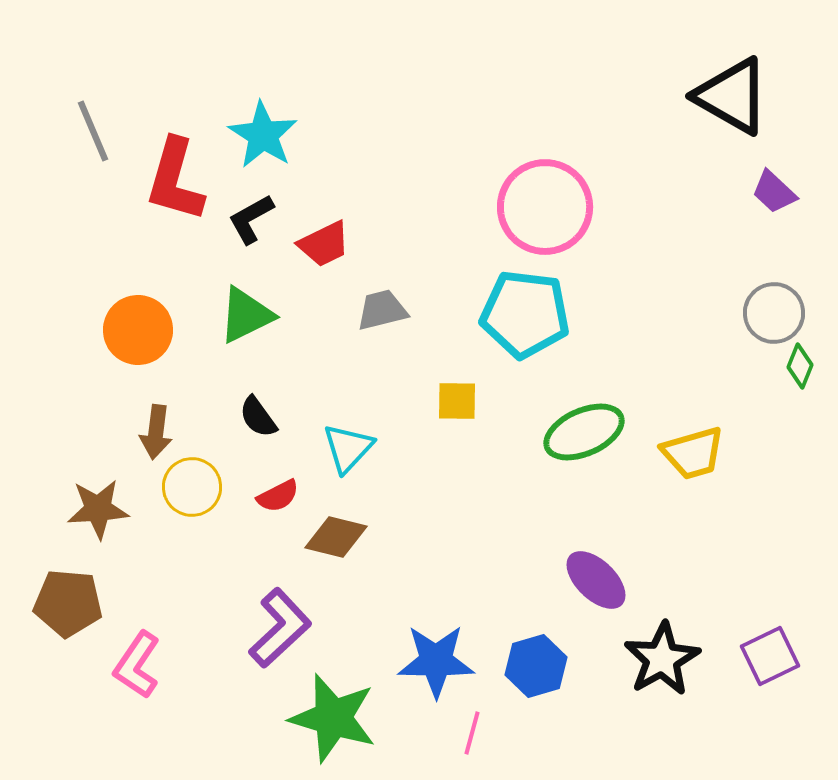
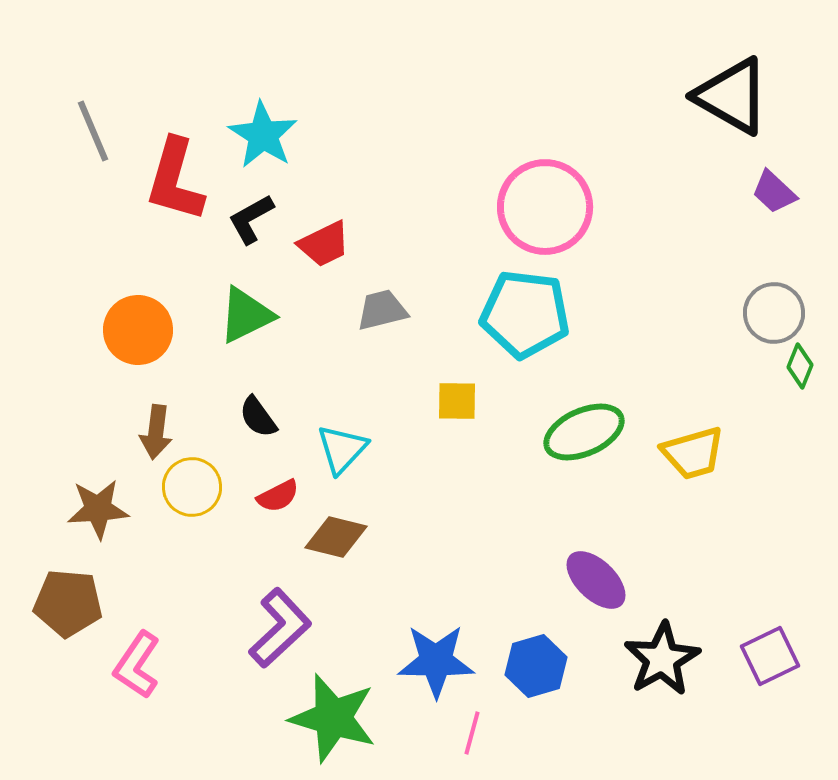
cyan triangle: moved 6 px left, 1 px down
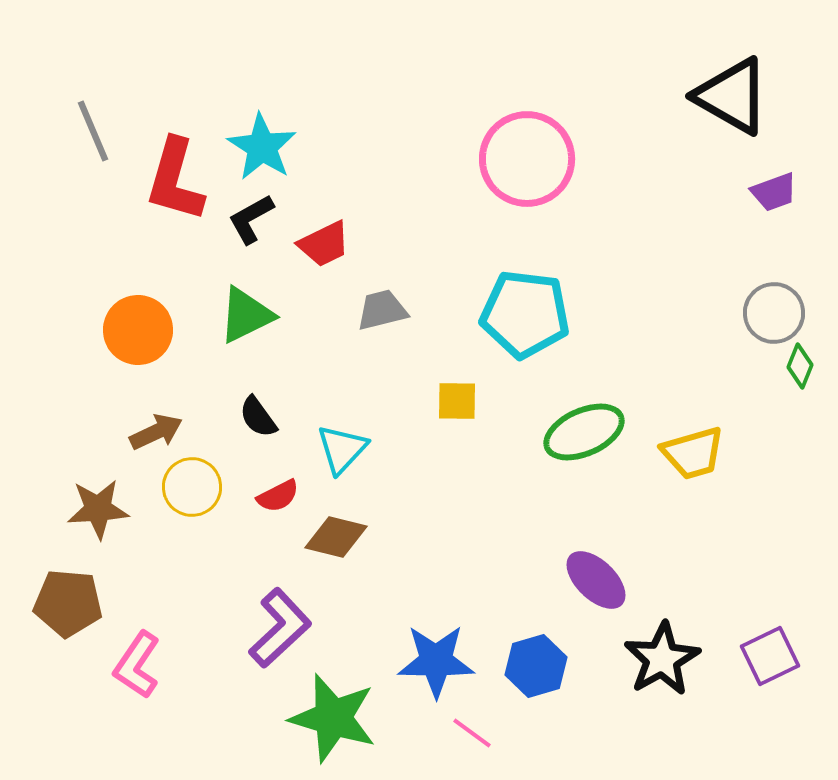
cyan star: moved 1 px left, 12 px down
purple trapezoid: rotated 63 degrees counterclockwise
pink circle: moved 18 px left, 48 px up
brown arrow: rotated 122 degrees counterclockwise
pink line: rotated 69 degrees counterclockwise
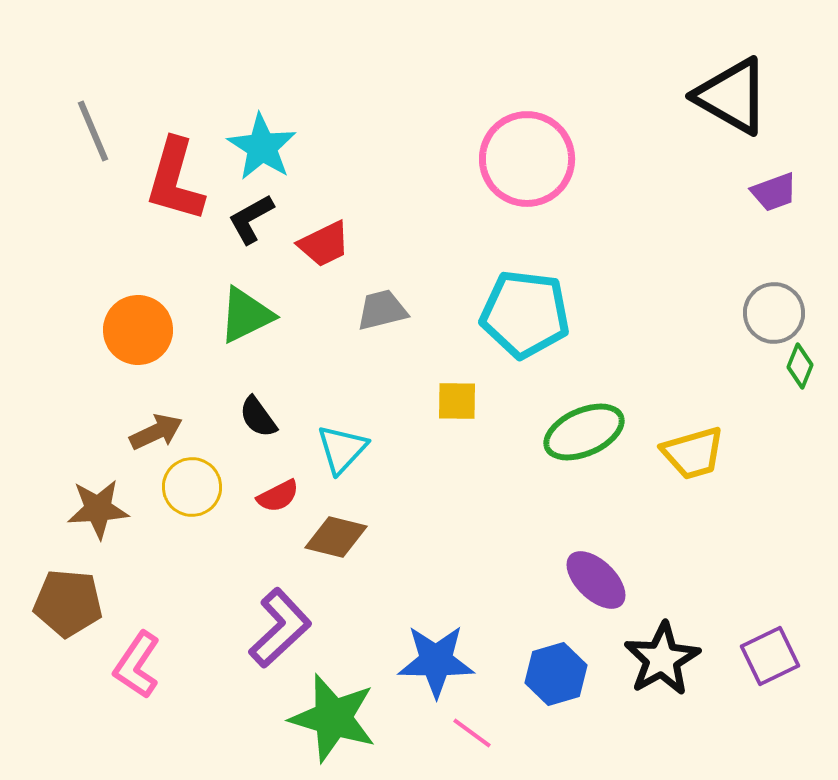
blue hexagon: moved 20 px right, 8 px down
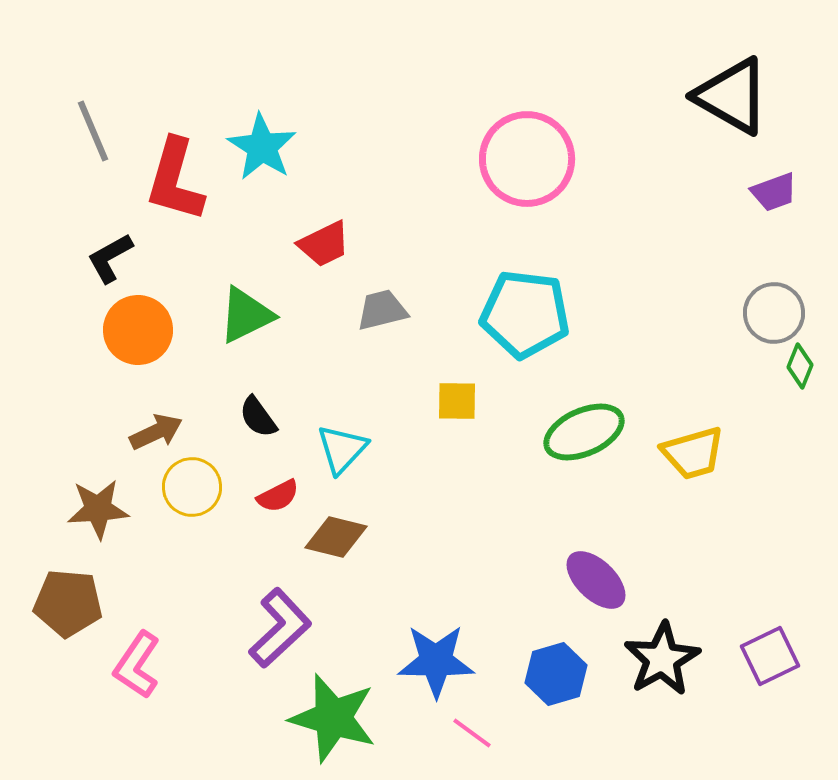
black L-shape: moved 141 px left, 39 px down
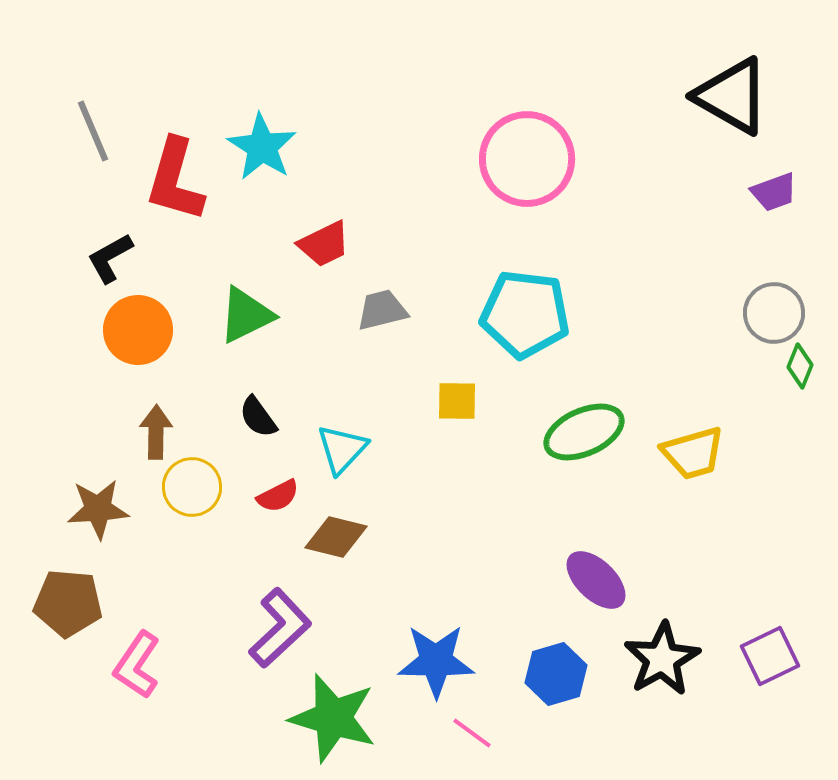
brown arrow: rotated 64 degrees counterclockwise
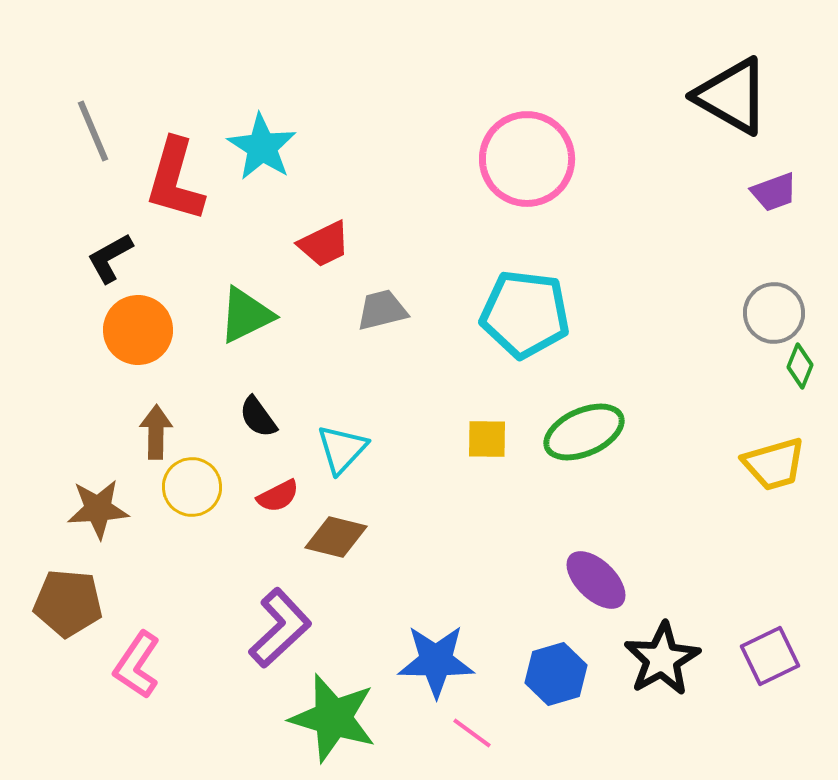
yellow square: moved 30 px right, 38 px down
yellow trapezoid: moved 81 px right, 11 px down
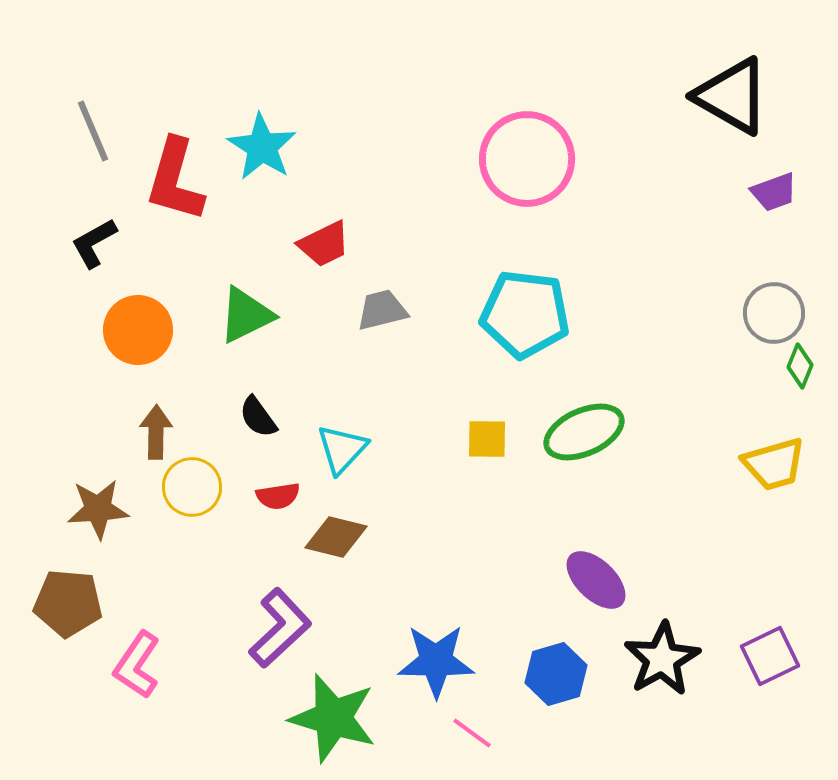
black L-shape: moved 16 px left, 15 px up
red semicircle: rotated 18 degrees clockwise
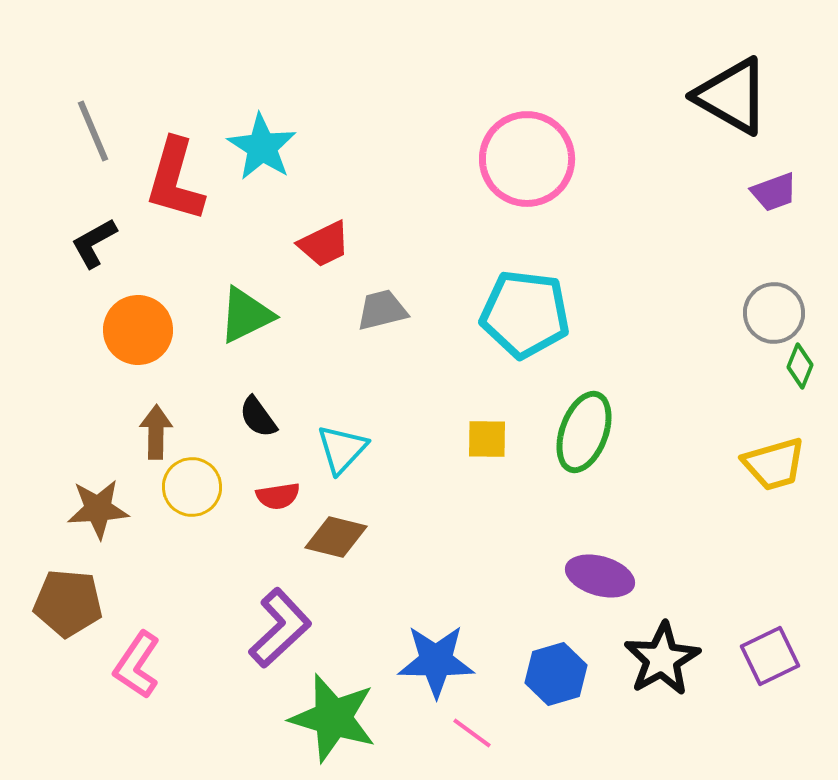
green ellipse: rotated 46 degrees counterclockwise
purple ellipse: moved 4 px right, 4 px up; rotated 28 degrees counterclockwise
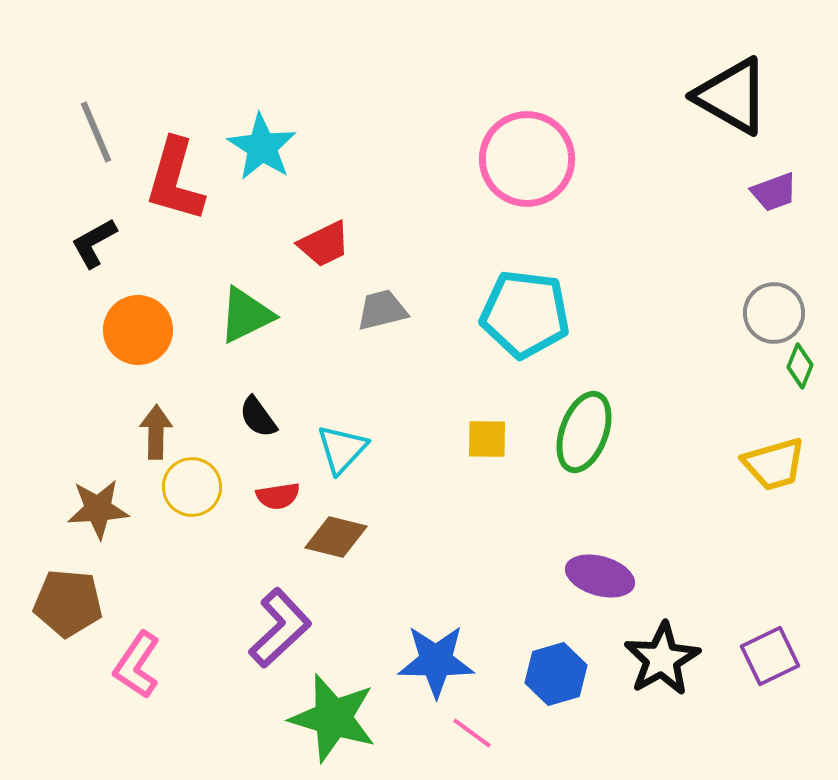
gray line: moved 3 px right, 1 px down
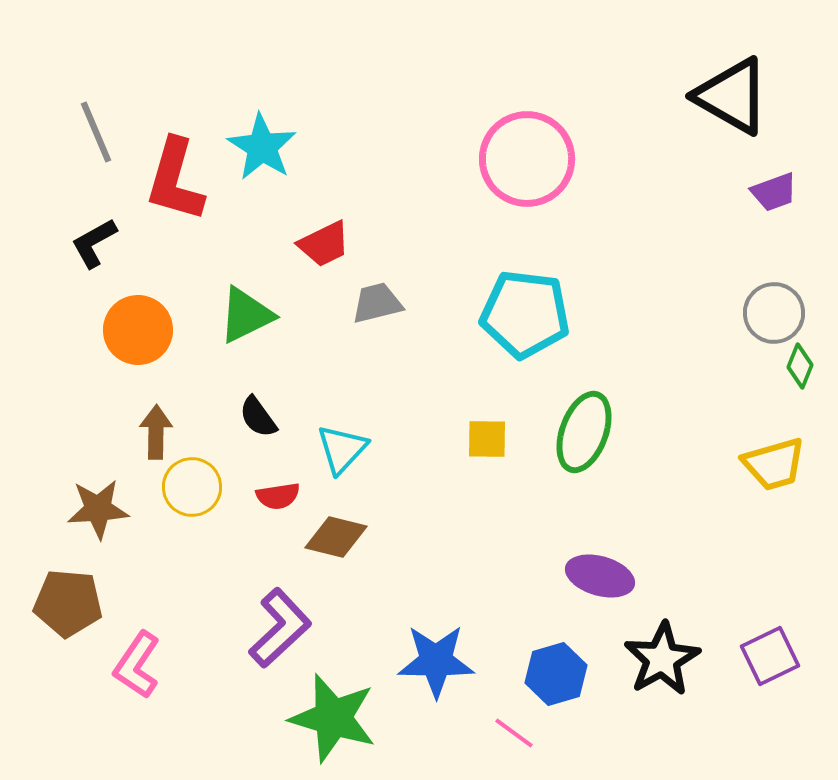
gray trapezoid: moved 5 px left, 7 px up
pink line: moved 42 px right
